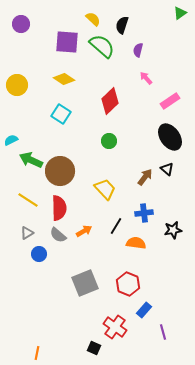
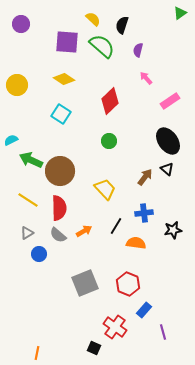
black ellipse: moved 2 px left, 4 px down
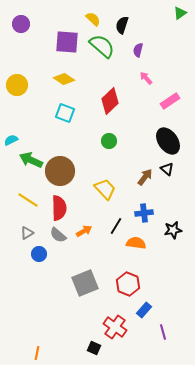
cyan square: moved 4 px right, 1 px up; rotated 12 degrees counterclockwise
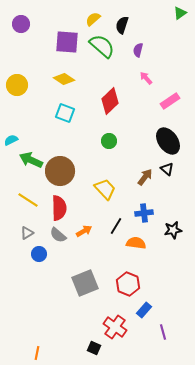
yellow semicircle: rotated 84 degrees counterclockwise
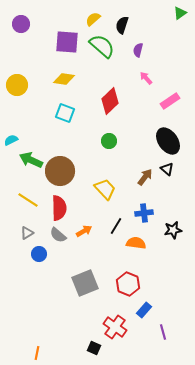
yellow diamond: rotated 25 degrees counterclockwise
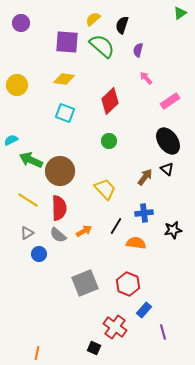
purple circle: moved 1 px up
